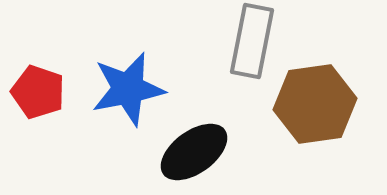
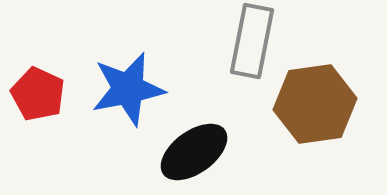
red pentagon: moved 2 px down; rotated 6 degrees clockwise
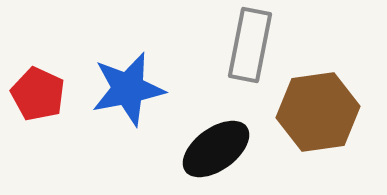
gray rectangle: moved 2 px left, 4 px down
brown hexagon: moved 3 px right, 8 px down
black ellipse: moved 22 px right, 3 px up
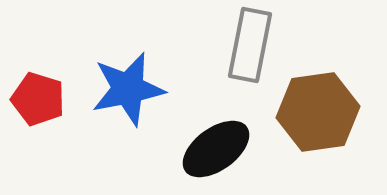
red pentagon: moved 5 px down; rotated 8 degrees counterclockwise
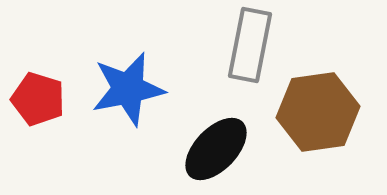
black ellipse: rotated 10 degrees counterclockwise
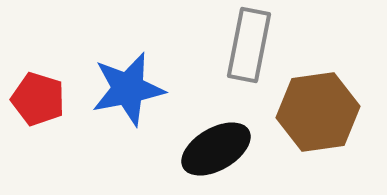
gray rectangle: moved 1 px left
black ellipse: rotated 16 degrees clockwise
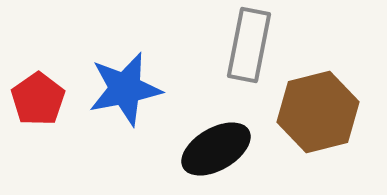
blue star: moved 3 px left
red pentagon: rotated 20 degrees clockwise
brown hexagon: rotated 6 degrees counterclockwise
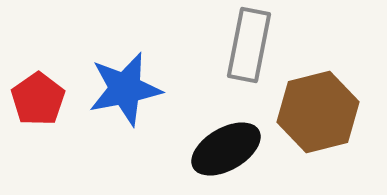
black ellipse: moved 10 px right
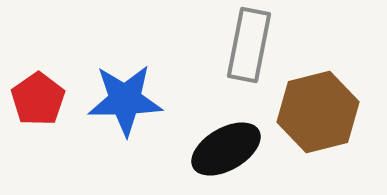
blue star: moved 11 px down; rotated 10 degrees clockwise
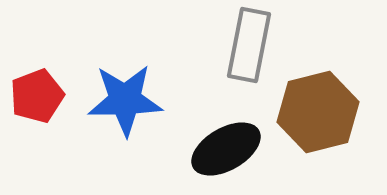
red pentagon: moved 1 px left, 3 px up; rotated 14 degrees clockwise
